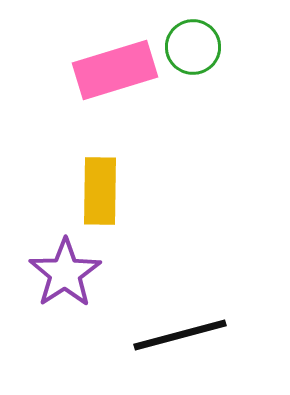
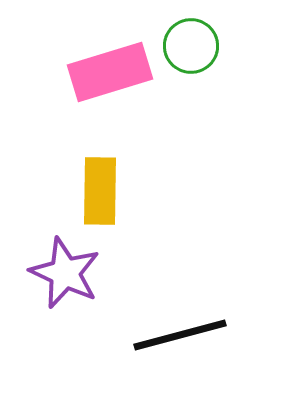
green circle: moved 2 px left, 1 px up
pink rectangle: moved 5 px left, 2 px down
purple star: rotated 14 degrees counterclockwise
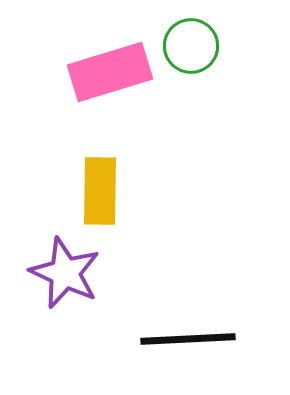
black line: moved 8 px right, 4 px down; rotated 12 degrees clockwise
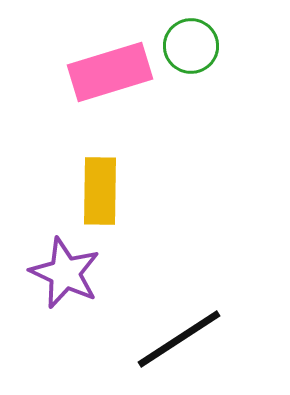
black line: moved 9 px left; rotated 30 degrees counterclockwise
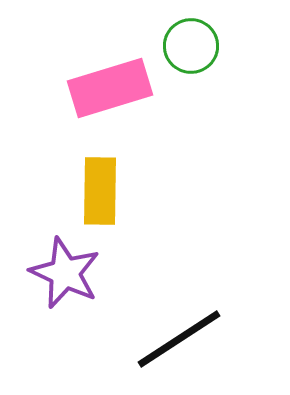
pink rectangle: moved 16 px down
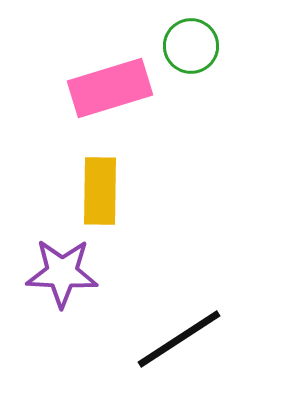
purple star: moved 3 px left; rotated 22 degrees counterclockwise
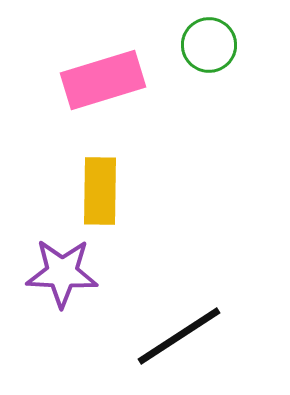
green circle: moved 18 px right, 1 px up
pink rectangle: moved 7 px left, 8 px up
black line: moved 3 px up
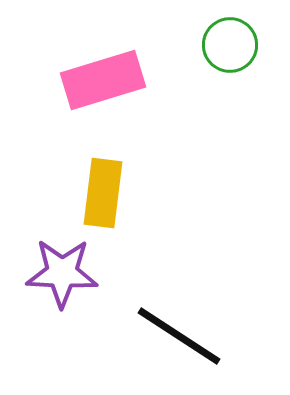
green circle: moved 21 px right
yellow rectangle: moved 3 px right, 2 px down; rotated 6 degrees clockwise
black line: rotated 66 degrees clockwise
